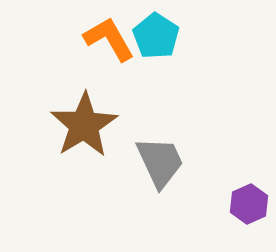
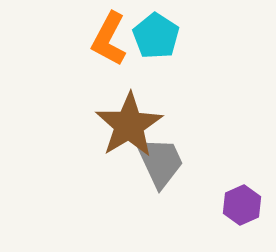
orange L-shape: rotated 122 degrees counterclockwise
brown star: moved 45 px right
purple hexagon: moved 7 px left, 1 px down
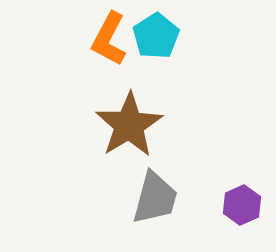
cyan pentagon: rotated 6 degrees clockwise
gray trapezoid: moved 5 px left, 36 px down; rotated 40 degrees clockwise
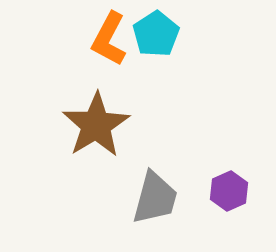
cyan pentagon: moved 2 px up
brown star: moved 33 px left
purple hexagon: moved 13 px left, 14 px up
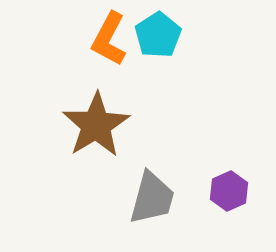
cyan pentagon: moved 2 px right, 1 px down
gray trapezoid: moved 3 px left
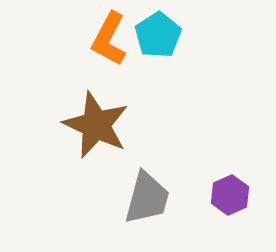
brown star: rotated 16 degrees counterclockwise
purple hexagon: moved 1 px right, 4 px down
gray trapezoid: moved 5 px left
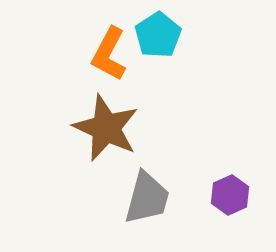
orange L-shape: moved 15 px down
brown star: moved 10 px right, 3 px down
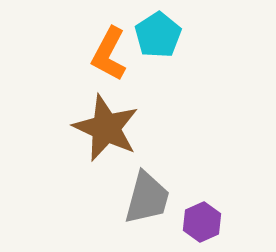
purple hexagon: moved 28 px left, 27 px down
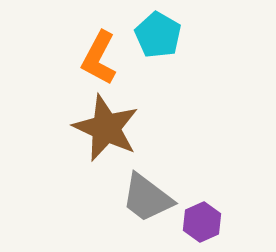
cyan pentagon: rotated 9 degrees counterclockwise
orange L-shape: moved 10 px left, 4 px down
gray trapezoid: rotated 112 degrees clockwise
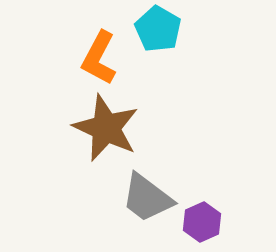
cyan pentagon: moved 6 px up
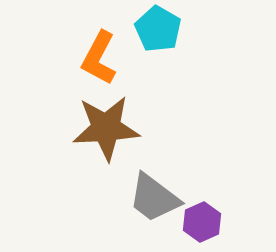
brown star: rotated 28 degrees counterclockwise
gray trapezoid: moved 7 px right
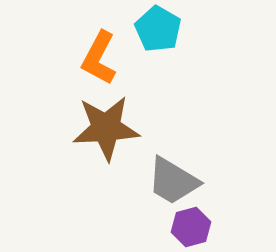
gray trapezoid: moved 19 px right, 17 px up; rotated 6 degrees counterclockwise
purple hexagon: moved 11 px left, 5 px down; rotated 9 degrees clockwise
